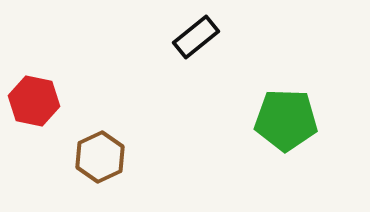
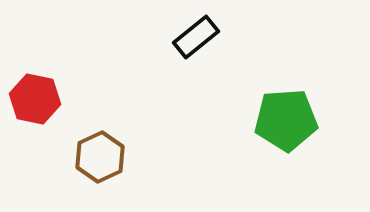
red hexagon: moved 1 px right, 2 px up
green pentagon: rotated 6 degrees counterclockwise
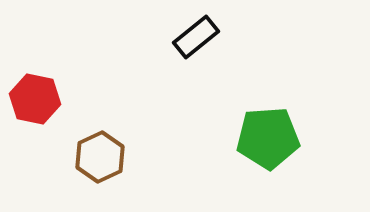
green pentagon: moved 18 px left, 18 px down
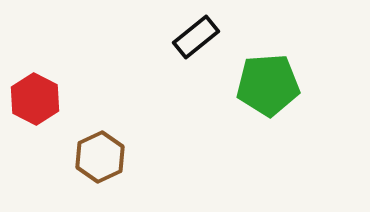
red hexagon: rotated 15 degrees clockwise
green pentagon: moved 53 px up
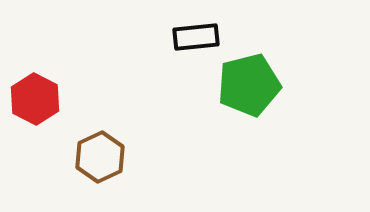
black rectangle: rotated 33 degrees clockwise
green pentagon: moved 19 px left; rotated 10 degrees counterclockwise
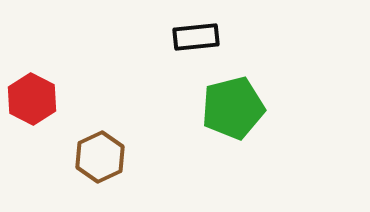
green pentagon: moved 16 px left, 23 px down
red hexagon: moved 3 px left
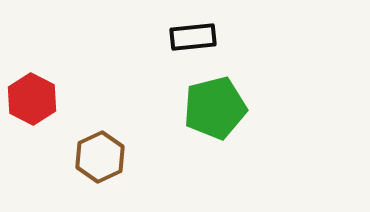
black rectangle: moved 3 px left
green pentagon: moved 18 px left
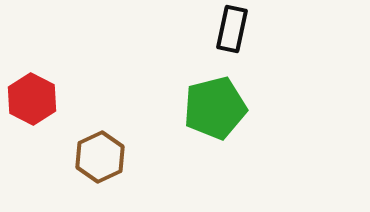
black rectangle: moved 39 px right, 8 px up; rotated 72 degrees counterclockwise
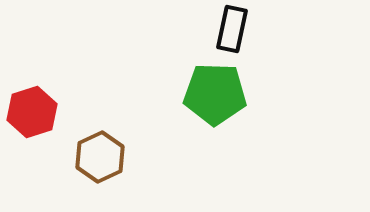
red hexagon: moved 13 px down; rotated 15 degrees clockwise
green pentagon: moved 14 px up; rotated 16 degrees clockwise
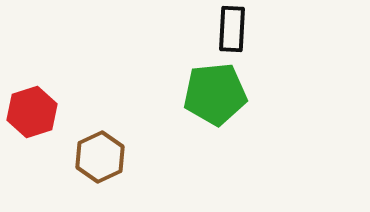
black rectangle: rotated 9 degrees counterclockwise
green pentagon: rotated 8 degrees counterclockwise
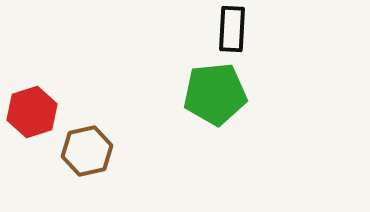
brown hexagon: moved 13 px left, 6 px up; rotated 12 degrees clockwise
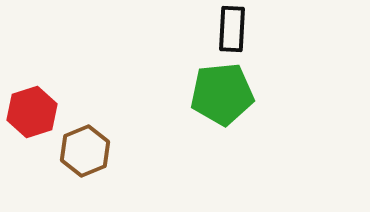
green pentagon: moved 7 px right
brown hexagon: moved 2 px left; rotated 9 degrees counterclockwise
